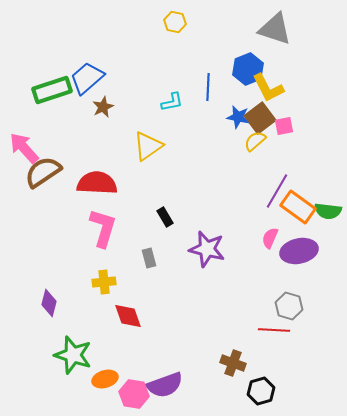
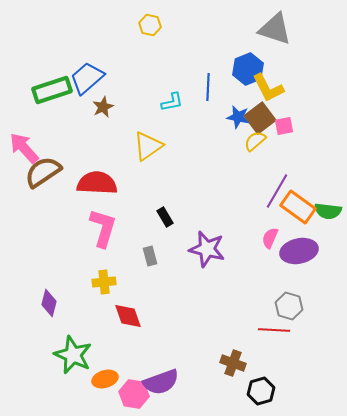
yellow hexagon: moved 25 px left, 3 px down
gray rectangle: moved 1 px right, 2 px up
green star: rotated 6 degrees clockwise
purple semicircle: moved 4 px left, 3 px up
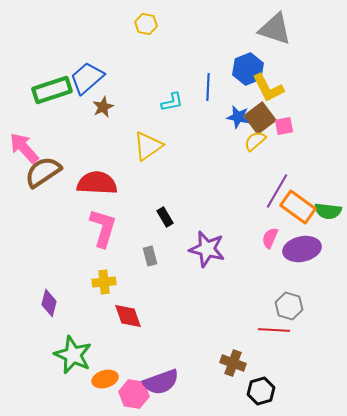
yellow hexagon: moved 4 px left, 1 px up
purple ellipse: moved 3 px right, 2 px up
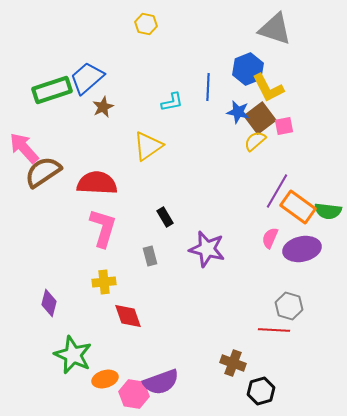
blue star: moved 5 px up
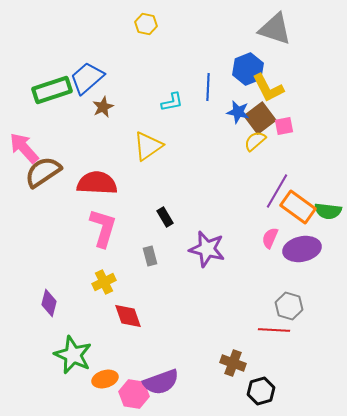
yellow cross: rotated 20 degrees counterclockwise
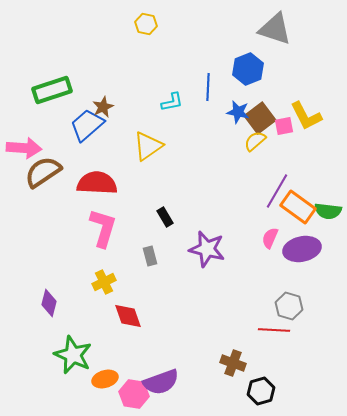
blue trapezoid: moved 47 px down
yellow L-shape: moved 38 px right, 28 px down
pink arrow: rotated 136 degrees clockwise
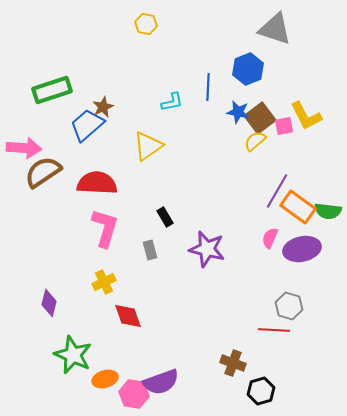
pink L-shape: moved 2 px right
gray rectangle: moved 6 px up
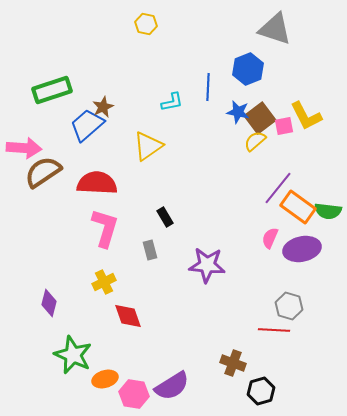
purple line: moved 1 px right, 3 px up; rotated 9 degrees clockwise
purple star: moved 16 px down; rotated 9 degrees counterclockwise
purple semicircle: moved 11 px right, 4 px down; rotated 12 degrees counterclockwise
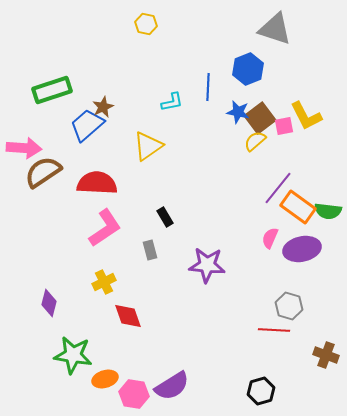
pink L-shape: rotated 39 degrees clockwise
green star: rotated 15 degrees counterclockwise
brown cross: moved 93 px right, 8 px up
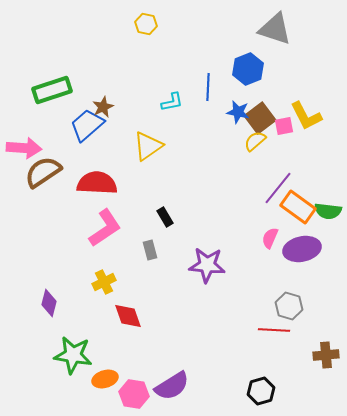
brown cross: rotated 25 degrees counterclockwise
